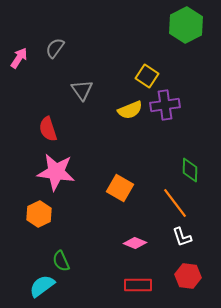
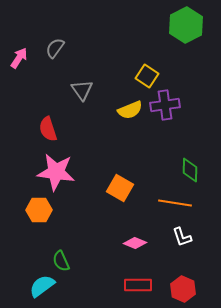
orange line: rotated 44 degrees counterclockwise
orange hexagon: moved 4 px up; rotated 25 degrees clockwise
red hexagon: moved 5 px left, 13 px down; rotated 15 degrees clockwise
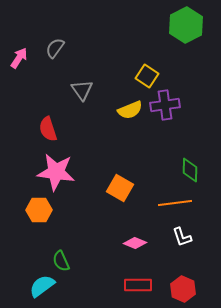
orange line: rotated 16 degrees counterclockwise
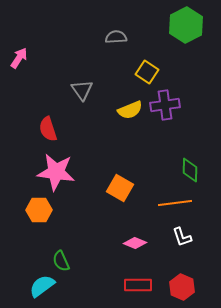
gray semicircle: moved 61 px right, 11 px up; rotated 50 degrees clockwise
yellow square: moved 4 px up
red hexagon: moved 1 px left, 2 px up
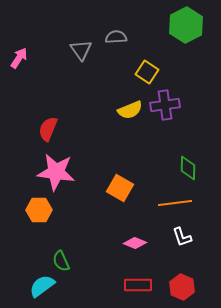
gray triangle: moved 1 px left, 40 px up
red semicircle: rotated 40 degrees clockwise
green diamond: moved 2 px left, 2 px up
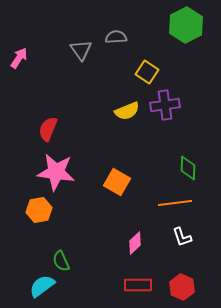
yellow semicircle: moved 3 px left, 1 px down
orange square: moved 3 px left, 6 px up
orange hexagon: rotated 10 degrees counterclockwise
pink diamond: rotated 65 degrees counterclockwise
